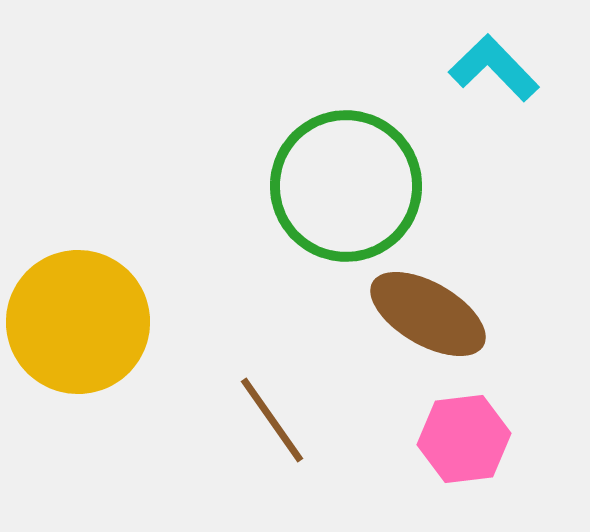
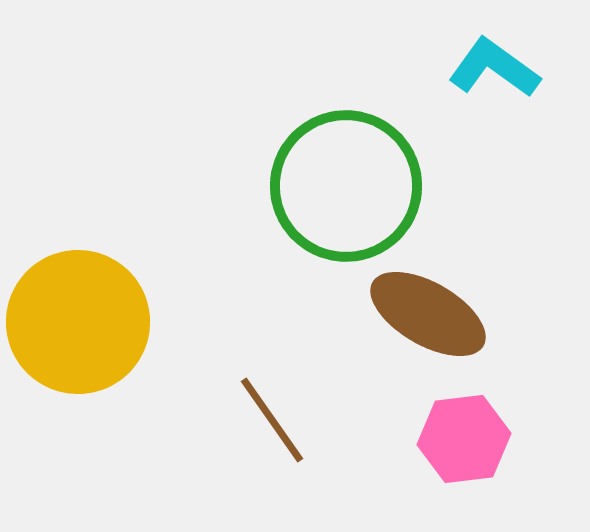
cyan L-shape: rotated 10 degrees counterclockwise
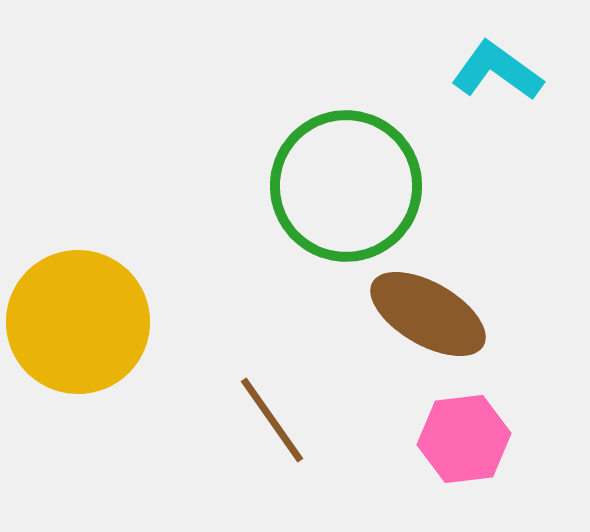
cyan L-shape: moved 3 px right, 3 px down
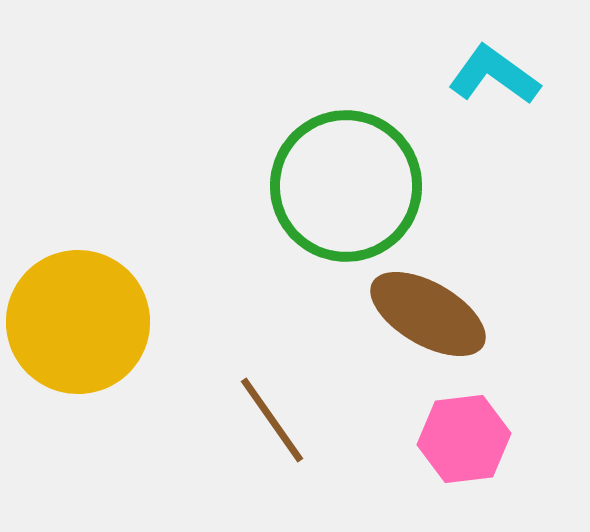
cyan L-shape: moved 3 px left, 4 px down
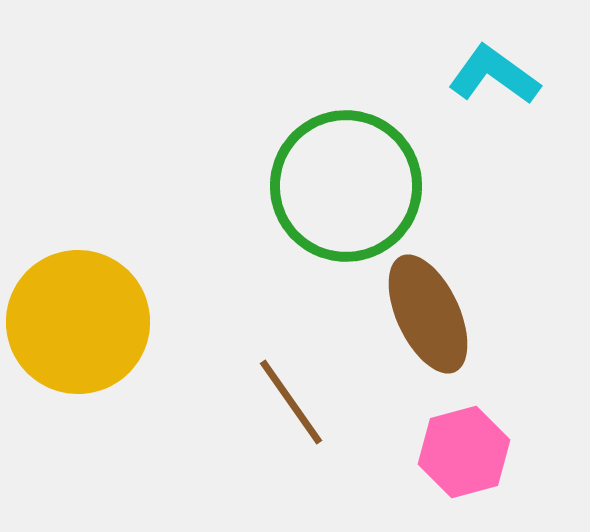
brown ellipse: rotated 35 degrees clockwise
brown line: moved 19 px right, 18 px up
pink hexagon: moved 13 px down; rotated 8 degrees counterclockwise
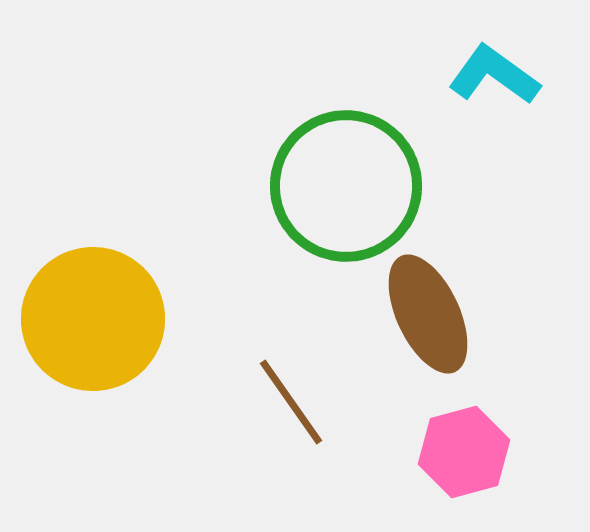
yellow circle: moved 15 px right, 3 px up
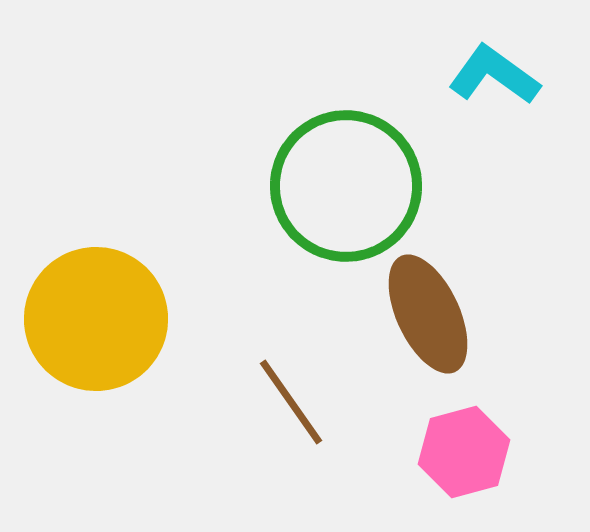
yellow circle: moved 3 px right
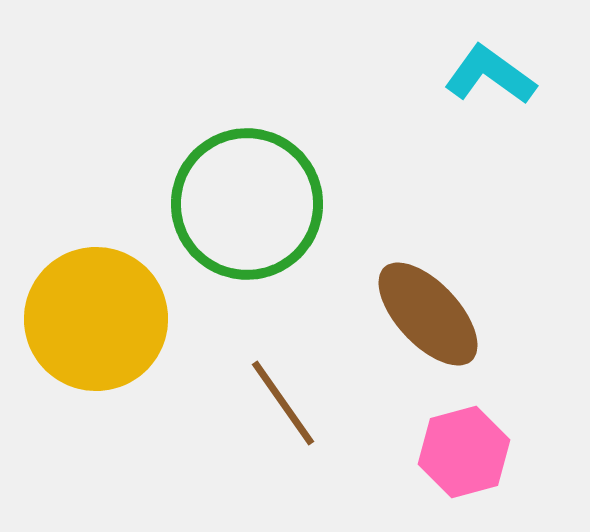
cyan L-shape: moved 4 px left
green circle: moved 99 px left, 18 px down
brown ellipse: rotated 18 degrees counterclockwise
brown line: moved 8 px left, 1 px down
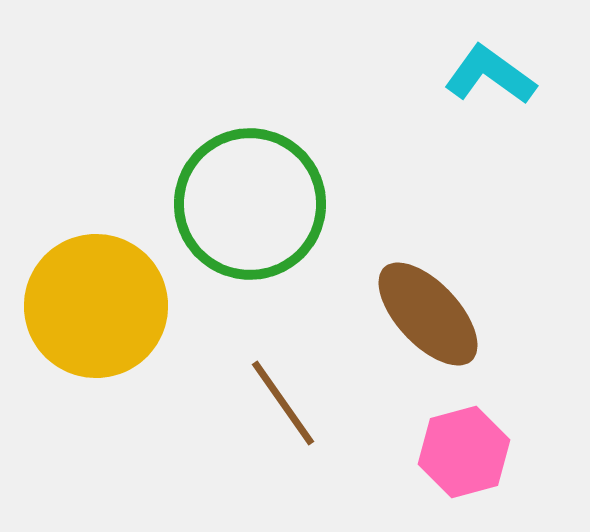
green circle: moved 3 px right
yellow circle: moved 13 px up
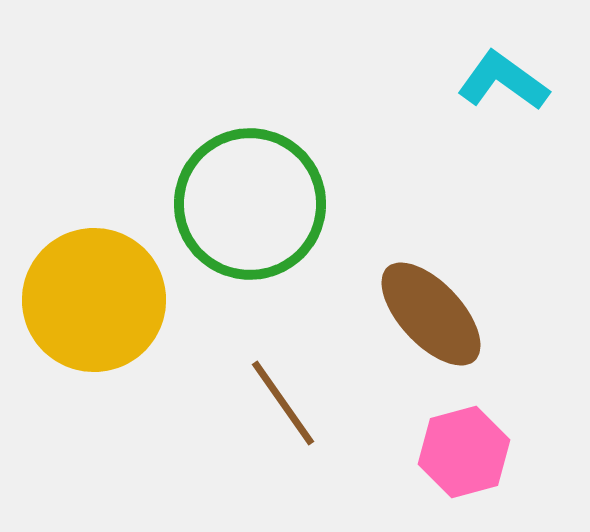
cyan L-shape: moved 13 px right, 6 px down
yellow circle: moved 2 px left, 6 px up
brown ellipse: moved 3 px right
